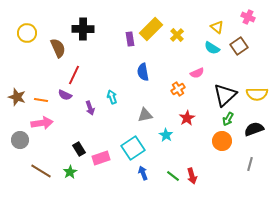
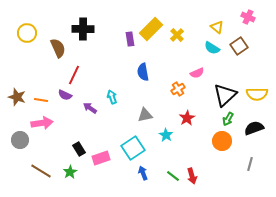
purple arrow: rotated 144 degrees clockwise
black semicircle: moved 1 px up
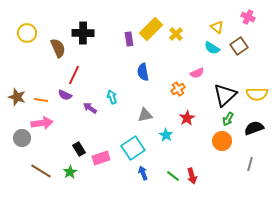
black cross: moved 4 px down
yellow cross: moved 1 px left, 1 px up
purple rectangle: moved 1 px left
gray circle: moved 2 px right, 2 px up
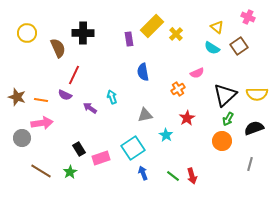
yellow rectangle: moved 1 px right, 3 px up
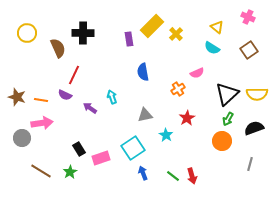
brown square: moved 10 px right, 4 px down
black triangle: moved 2 px right, 1 px up
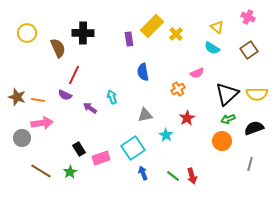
orange line: moved 3 px left
green arrow: rotated 40 degrees clockwise
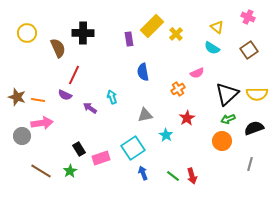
gray circle: moved 2 px up
green star: moved 1 px up
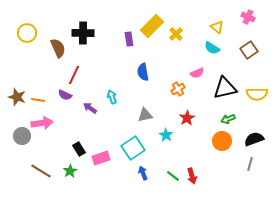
black triangle: moved 2 px left, 6 px up; rotated 30 degrees clockwise
black semicircle: moved 11 px down
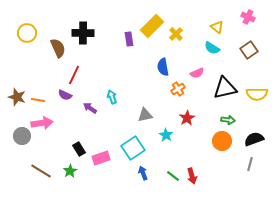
blue semicircle: moved 20 px right, 5 px up
green arrow: moved 1 px down; rotated 152 degrees counterclockwise
